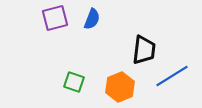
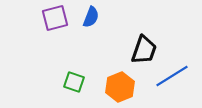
blue semicircle: moved 1 px left, 2 px up
black trapezoid: rotated 12 degrees clockwise
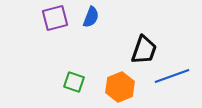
blue line: rotated 12 degrees clockwise
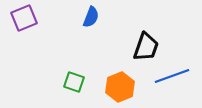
purple square: moved 31 px left; rotated 8 degrees counterclockwise
black trapezoid: moved 2 px right, 3 px up
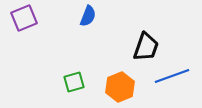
blue semicircle: moved 3 px left, 1 px up
green square: rotated 35 degrees counterclockwise
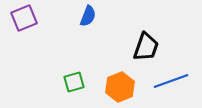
blue line: moved 1 px left, 5 px down
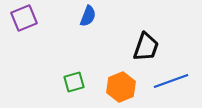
orange hexagon: moved 1 px right
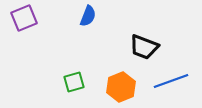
black trapezoid: moved 2 px left; rotated 92 degrees clockwise
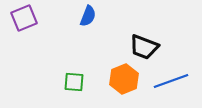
green square: rotated 20 degrees clockwise
orange hexagon: moved 3 px right, 8 px up
